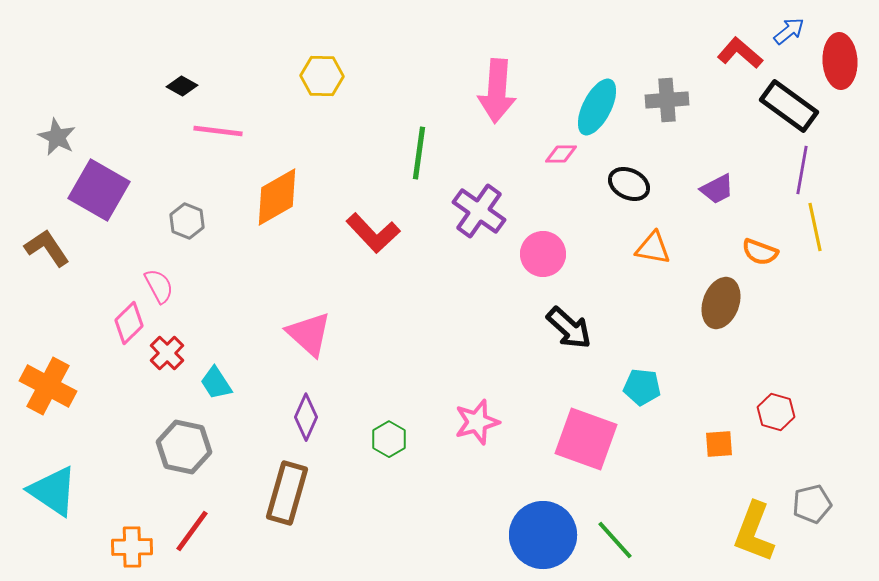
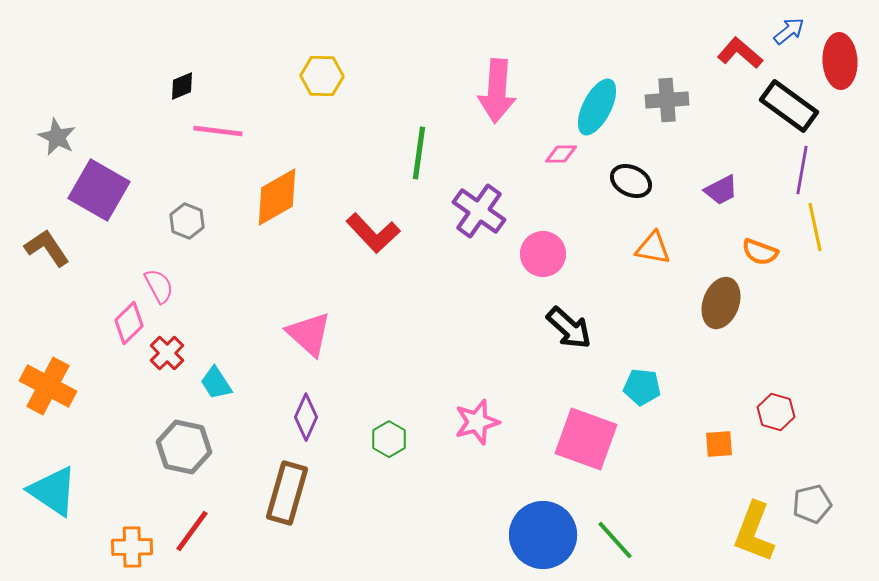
black diamond at (182, 86): rotated 52 degrees counterclockwise
black ellipse at (629, 184): moved 2 px right, 3 px up
purple trapezoid at (717, 189): moved 4 px right, 1 px down
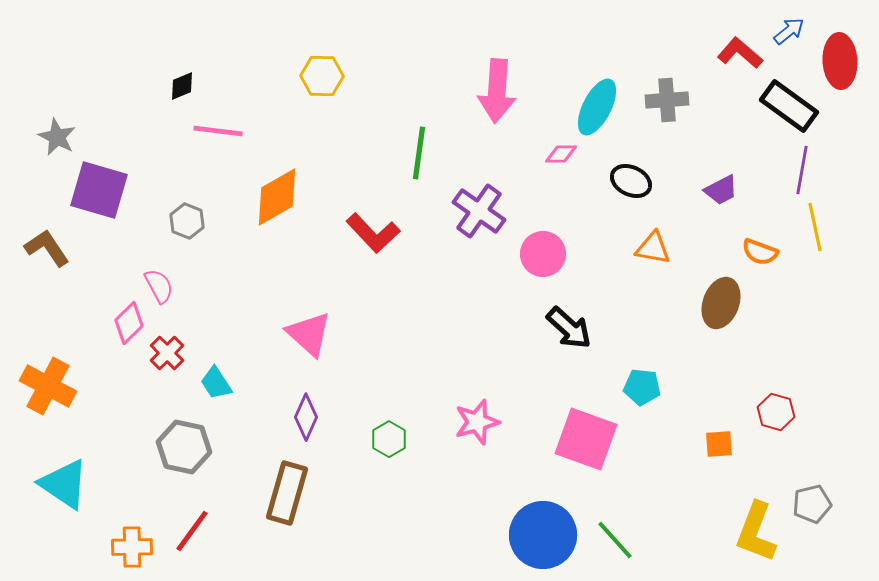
purple square at (99, 190): rotated 14 degrees counterclockwise
cyan triangle at (53, 491): moved 11 px right, 7 px up
yellow L-shape at (754, 532): moved 2 px right
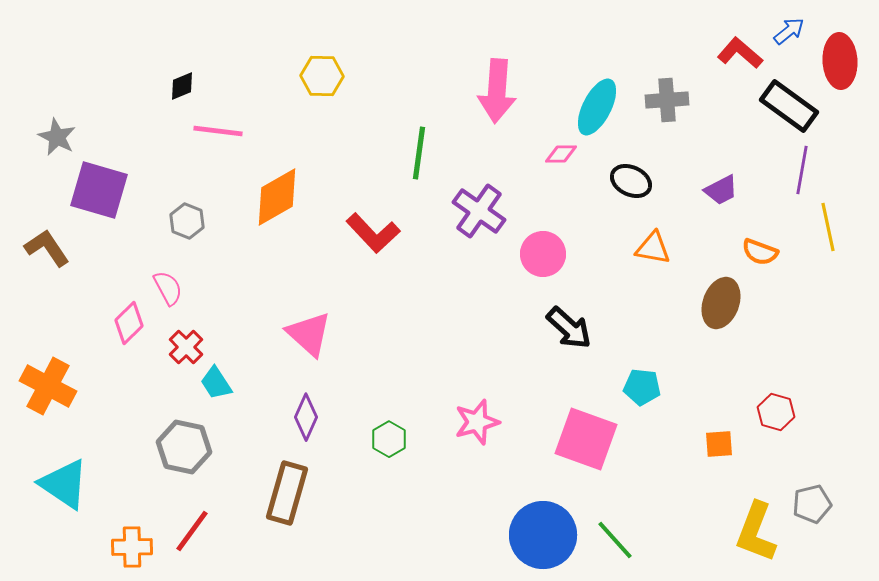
yellow line at (815, 227): moved 13 px right
pink semicircle at (159, 286): moved 9 px right, 2 px down
red cross at (167, 353): moved 19 px right, 6 px up
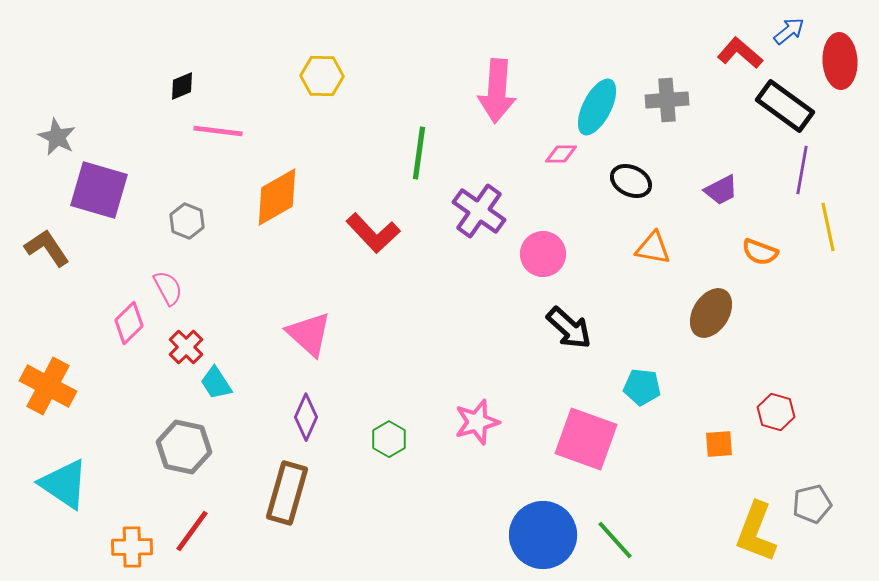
black rectangle at (789, 106): moved 4 px left
brown ellipse at (721, 303): moved 10 px left, 10 px down; rotated 12 degrees clockwise
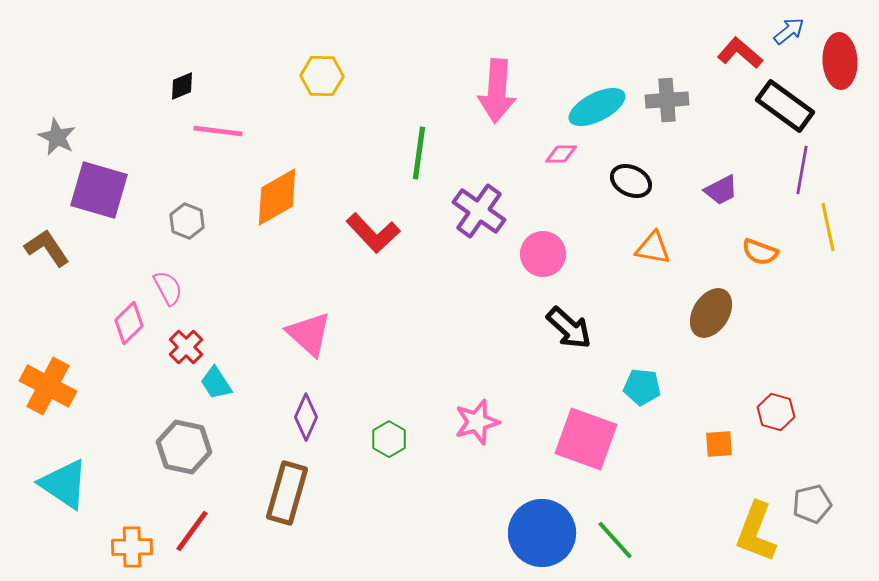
cyan ellipse at (597, 107): rotated 36 degrees clockwise
blue circle at (543, 535): moved 1 px left, 2 px up
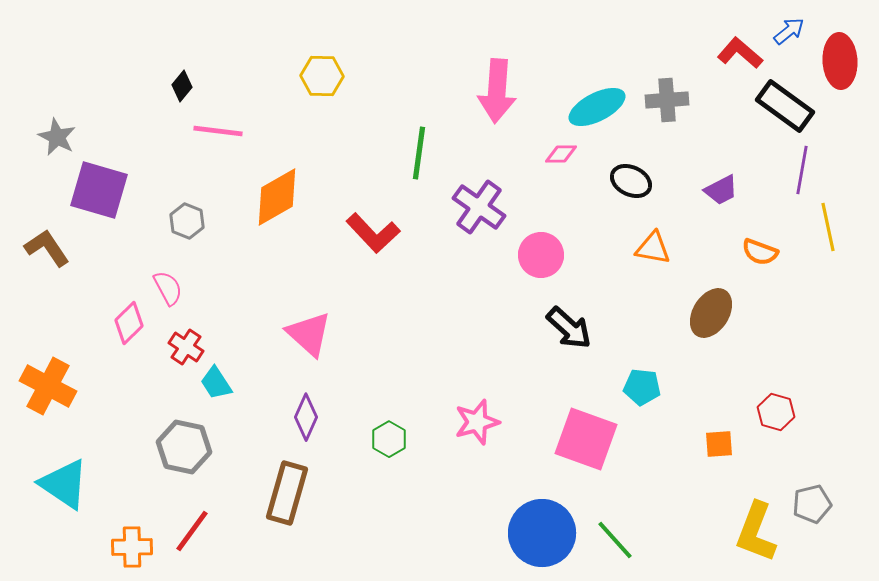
black diamond at (182, 86): rotated 28 degrees counterclockwise
purple cross at (479, 211): moved 4 px up
pink circle at (543, 254): moved 2 px left, 1 px down
red cross at (186, 347): rotated 12 degrees counterclockwise
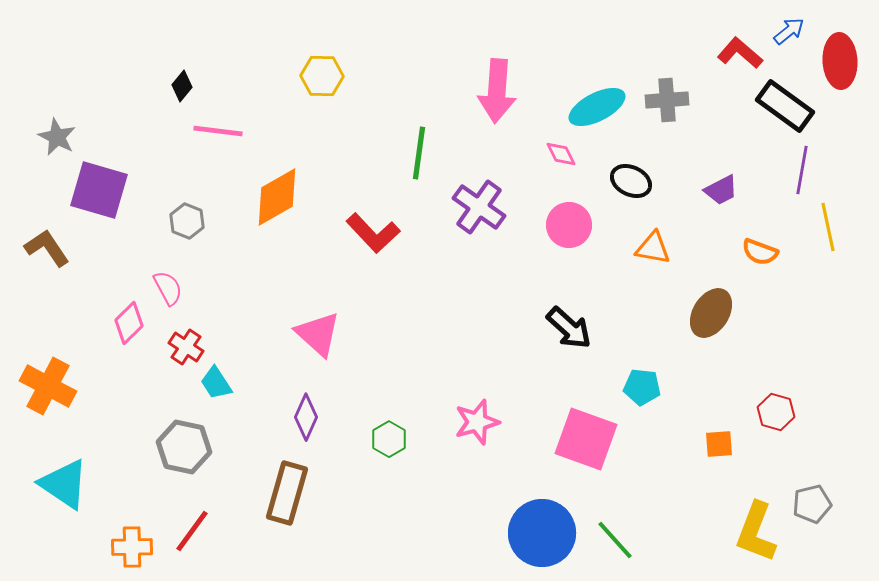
pink diamond at (561, 154): rotated 64 degrees clockwise
pink circle at (541, 255): moved 28 px right, 30 px up
pink triangle at (309, 334): moved 9 px right
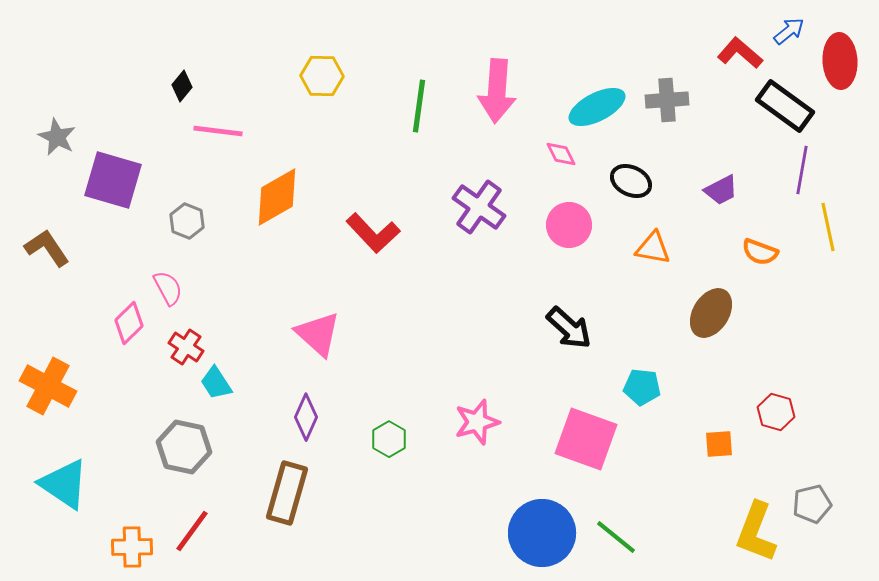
green line at (419, 153): moved 47 px up
purple square at (99, 190): moved 14 px right, 10 px up
green line at (615, 540): moved 1 px right, 3 px up; rotated 9 degrees counterclockwise
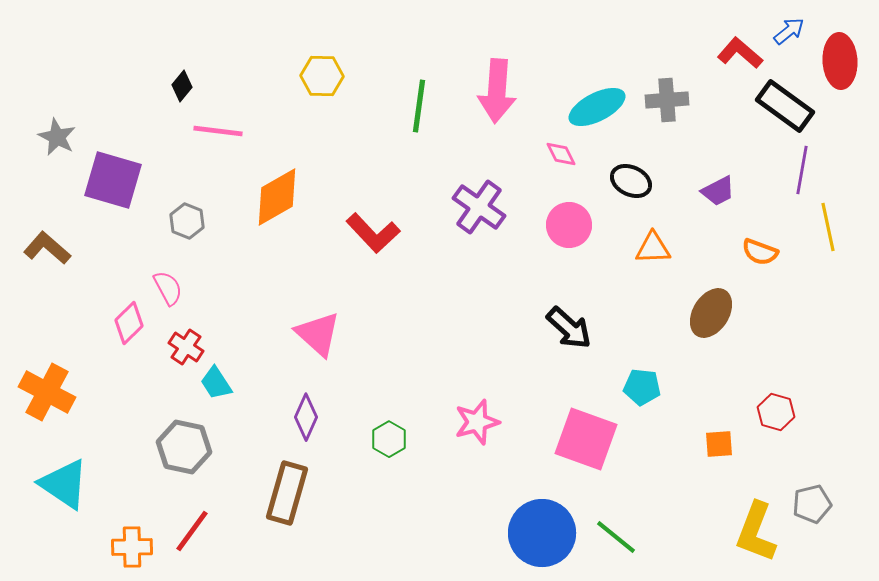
purple trapezoid at (721, 190): moved 3 px left, 1 px down
brown L-shape at (47, 248): rotated 15 degrees counterclockwise
orange triangle at (653, 248): rotated 12 degrees counterclockwise
orange cross at (48, 386): moved 1 px left, 6 px down
